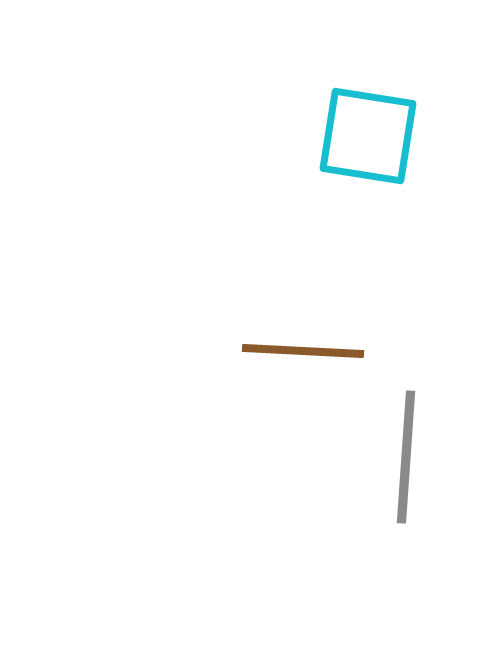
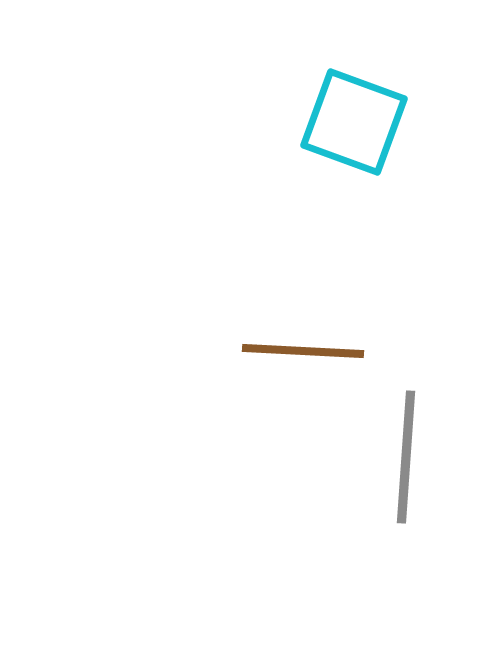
cyan square: moved 14 px left, 14 px up; rotated 11 degrees clockwise
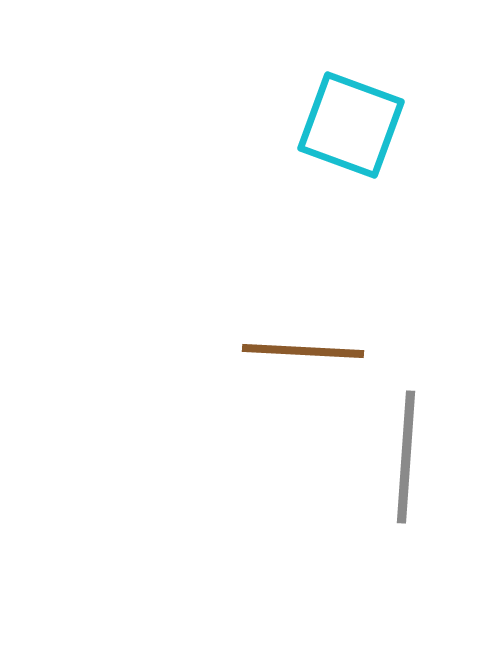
cyan square: moved 3 px left, 3 px down
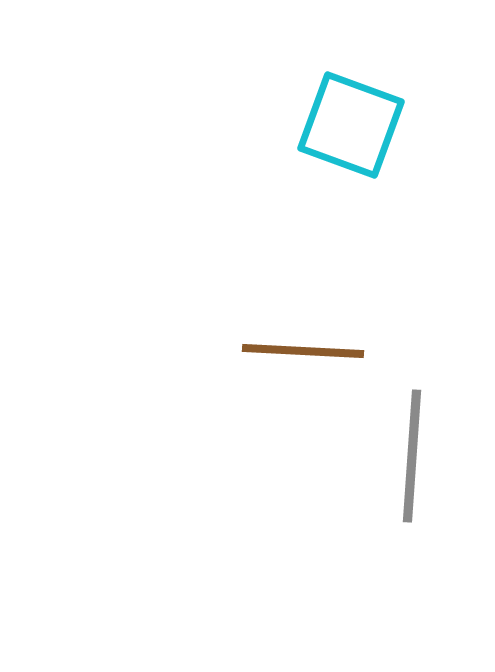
gray line: moved 6 px right, 1 px up
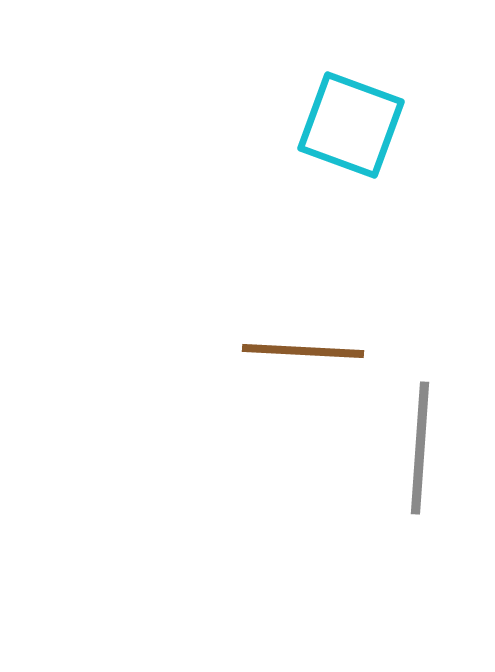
gray line: moved 8 px right, 8 px up
